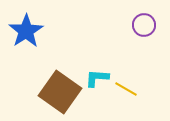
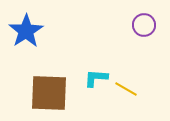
cyan L-shape: moved 1 px left
brown square: moved 11 px left, 1 px down; rotated 33 degrees counterclockwise
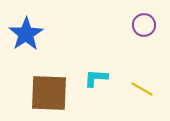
blue star: moved 3 px down
yellow line: moved 16 px right
